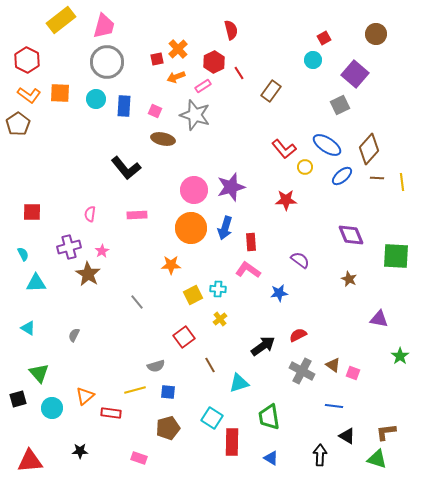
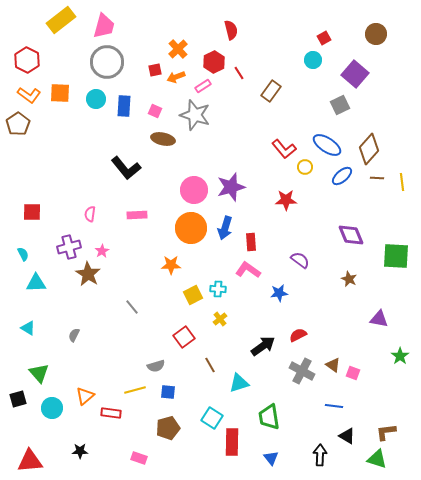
red square at (157, 59): moved 2 px left, 11 px down
gray line at (137, 302): moved 5 px left, 5 px down
blue triangle at (271, 458): rotated 21 degrees clockwise
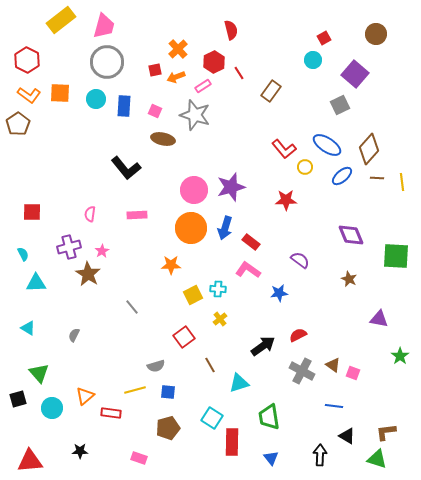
red rectangle at (251, 242): rotated 48 degrees counterclockwise
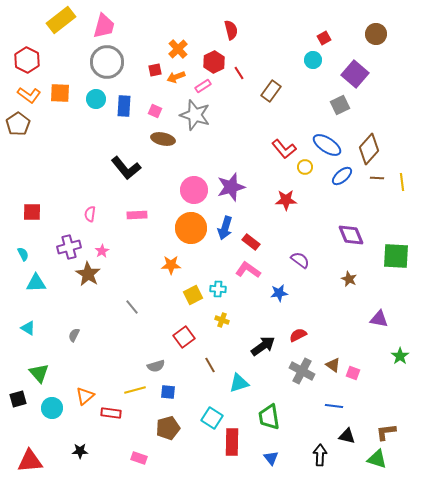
yellow cross at (220, 319): moved 2 px right, 1 px down; rotated 32 degrees counterclockwise
black triangle at (347, 436): rotated 18 degrees counterclockwise
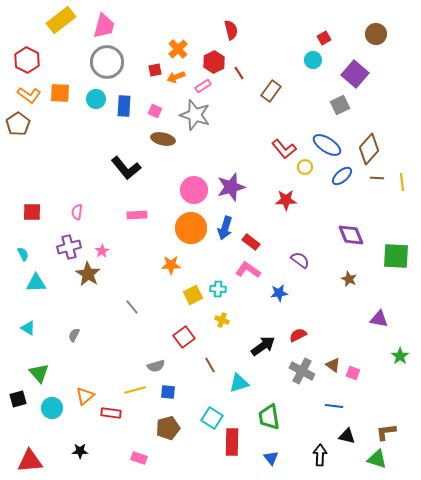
pink semicircle at (90, 214): moved 13 px left, 2 px up
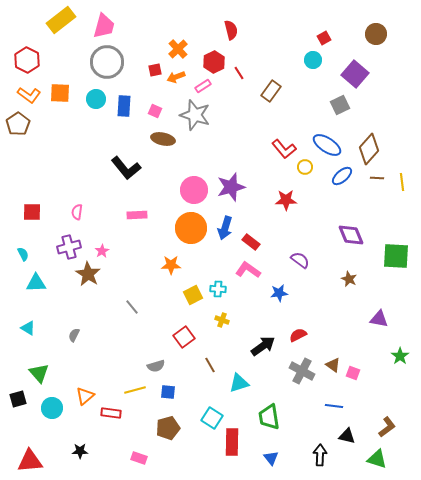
brown L-shape at (386, 432): moved 1 px right, 5 px up; rotated 150 degrees clockwise
